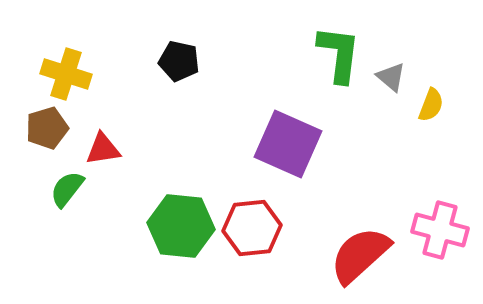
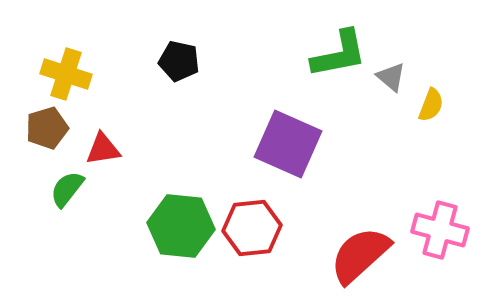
green L-shape: rotated 72 degrees clockwise
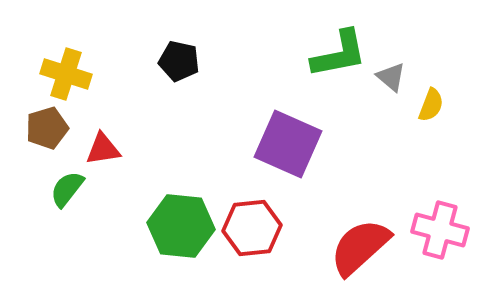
red semicircle: moved 8 px up
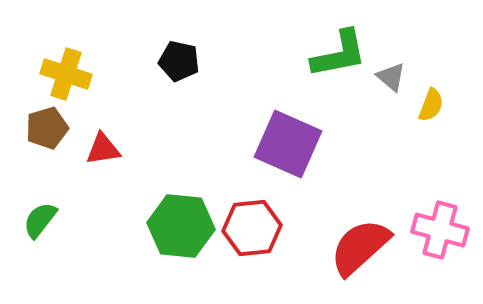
green semicircle: moved 27 px left, 31 px down
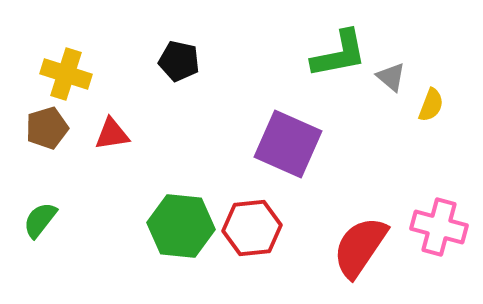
red triangle: moved 9 px right, 15 px up
pink cross: moved 1 px left, 3 px up
red semicircle: rotated 14 degrees counterclockwise
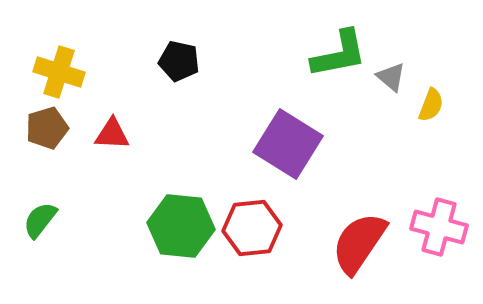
yellow cross: moved 7 px left, 2 px up
red triangle: rotated 12 degrees clockwise
purple square: rotated 8 degrees clockwise
red semicircle: moved 1 px left, 4 px up
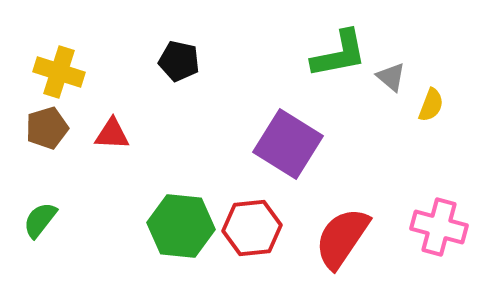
red semicircle: moved 17 px left, 5 px up
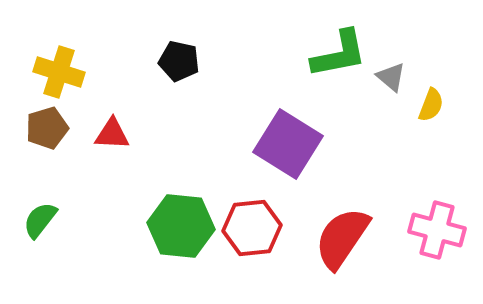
pink cross: moved 2 px left, 3 px down
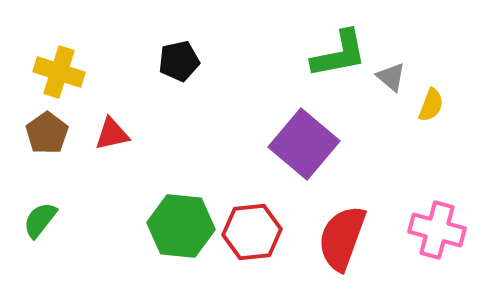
black pentagon: rotated 24 degrees counterclockwise
brown pentagon: moved 5 px down; rotated 18 degrees counterclockwise
red triangle: rotated 15 degrees counterclockwise
purple square: moved 16 px right; rotated 8 degrees clockwise
red hexagon: moved 4 px down
red semicircle: rotated 14 degrees counterclockwise
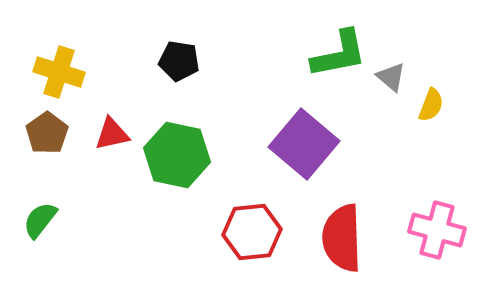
black pentagon: rotated 21 degrees clockwise
green hexagon: moved 4 px left, 71 px up; rotated 6 degrees clockwise
red semicircle: rotated 22 degrees counterclockwise
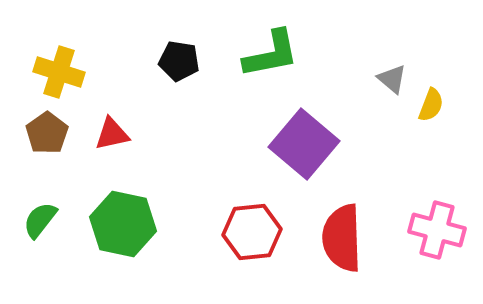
green L-shape: moved 68 px left
gray triangle: moved 1 px right, 2 px down
green hexagon: moved 54 px left, 69 px down
